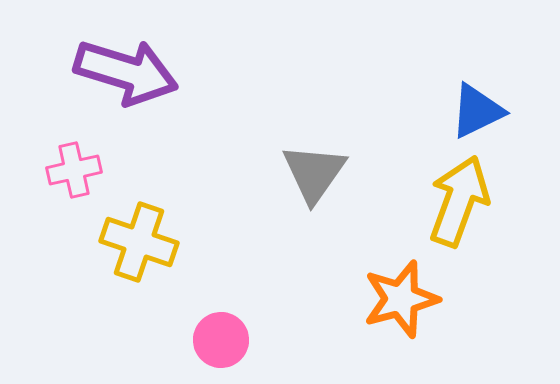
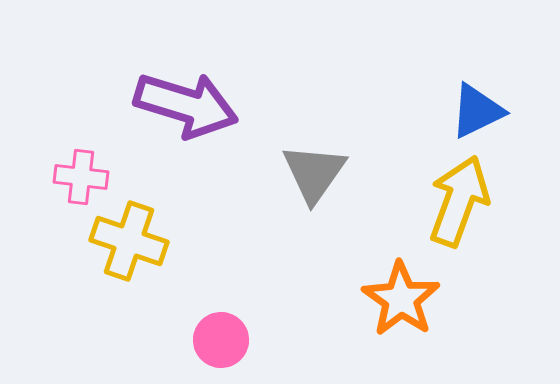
purple arrow: moved 60 px right, 33 px down
pink cross: moved 7 px right, 7 px down; rotated 20 degrees clockwise
yellow cross: moved 10 px left, 1 px up
orange star: rotated 22 degrees counterclockwise
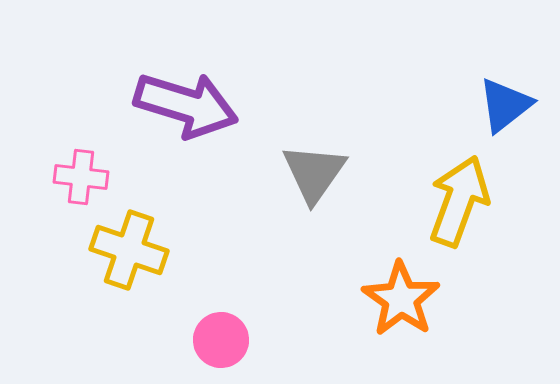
blue triangle: moved 28 px right, 6 px up; rotated 12 degrees counterclockwise
yellow cross: moved 9 px down
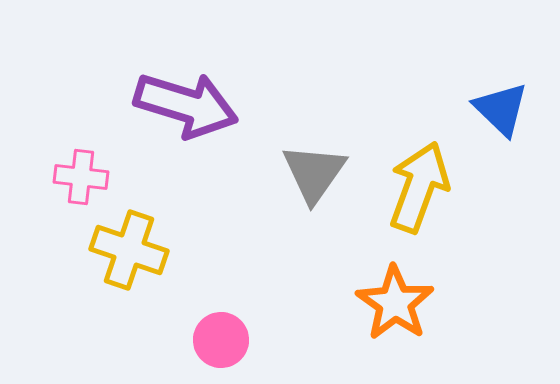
blue triangle: moved 4 px left, 4 px down; rotated 38 degrees counterclockwise
yellow arrow: moved 40 px left, 14 px up
orange star: moved 6 px left, 4 px down
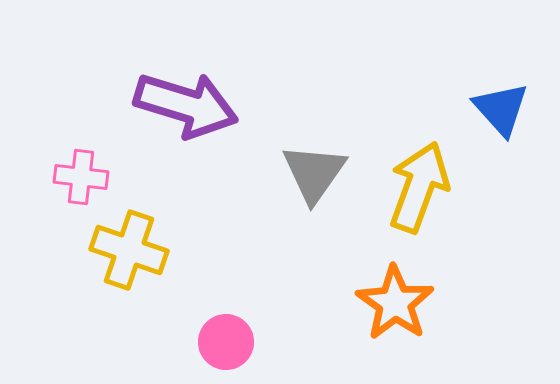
blue triangle: rotated 4 degrees clockwise
pink circle: moved 5 px right, 2 px down
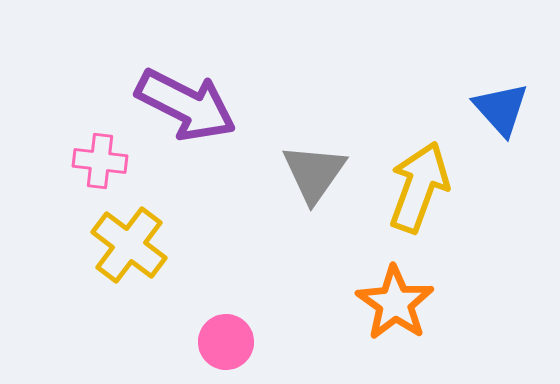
purple arrow: rotated 10 degrees clockwise
pink cross: moved 19 px right, 16 px up
yellow cross: moved 5 px up; rotated 18 degrees clockwise
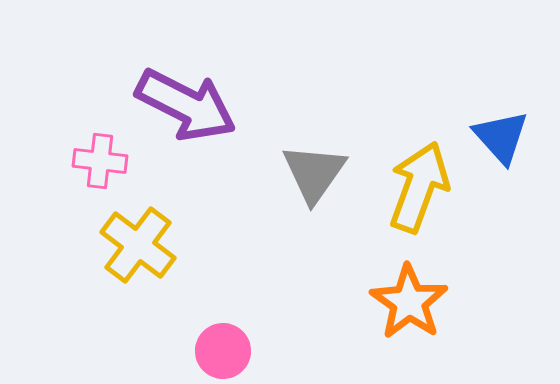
blue triangle: moved 28 px down
yellow cross: moved 9 px right
orange star: moved 14 px right, 1 px up
pink circle: moved 3 px left, 9 px down
